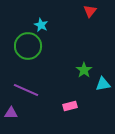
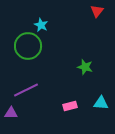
red triangle: moved 7 px right
green star: moved 1 px right, 3 px up; rotated 21 degrees counterclockwise
cyan triangle: moved 2 px left, 19 px down; rotated 14 degrees clockwise
purple line: rotated 50 degrees counterclockwise
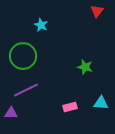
green circle: moved 5 px left, 10 px down
pink rectangle: moved 1 px down
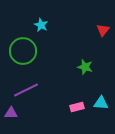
red triangle: moved 6 px right, 19 px down
green circle: moved 5 px up
pink rectangle: moved 7 px right
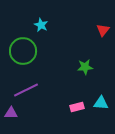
green star: rotated 21 degrees counterclockwise
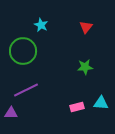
red triangle: moved 17 px left, 3 px up
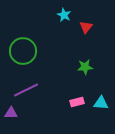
cyan star: moved 23 px right, 10 px up
pink rectangle: moved 5 px up
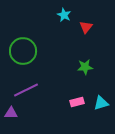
cyan triangle: rotated 21 degrees counterclockwise
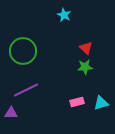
red triangle: moved 21 px down; rotated 24 degrees counterclockwise
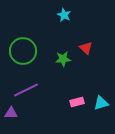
green star: moved 22 px left, 8 px up
